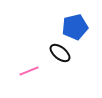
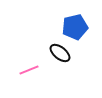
pink line: moved 1 px up
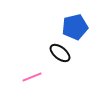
pink line: moved 3 px right, 7 px down
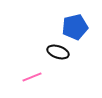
black ellipse: moved 2 px left, 1 px up; rotated 20 degrees counterclockwise
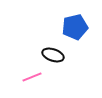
black ellipse: moved 5 px left, 3 px down
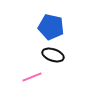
blue pentagon: moved 24 px left; rotated 25 degrees clockwise
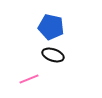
pink line: moved 3 px left, 2 px down
